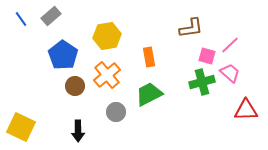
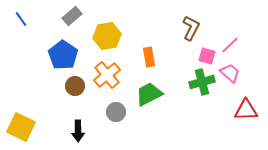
gray rectangle: moved 21 px right
brown L-shape: rotated 55 degrees counterclockwise
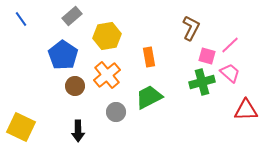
green trapezoid: moved 3 px down
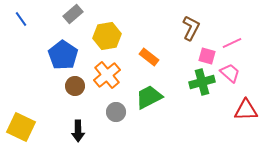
gray rectangle: moved 1 px right, 2 px up
pink line: moved 2 px right, 2 px up; rotated 18 degrees clockwise
orange rectangle: rotated 42 degrees counterclockwise
